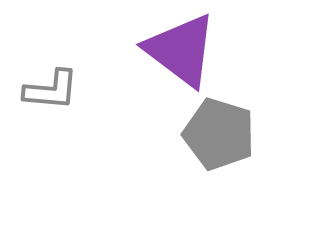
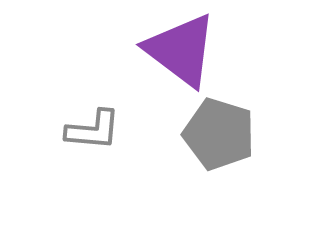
gray L-shape: moved 42 px right, 40 px down
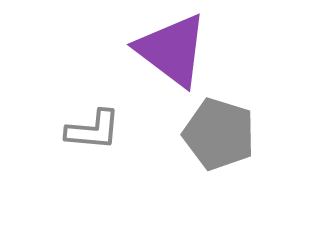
purple triangle: moved 9 px left
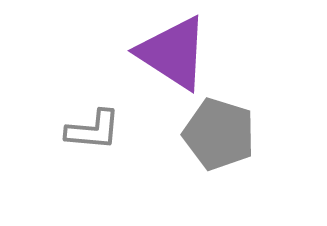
purple triangle: moved 1 px right, 3 px down; rotated 4 degrees counterclockwise
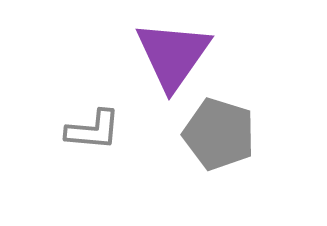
purple triangle: moved 2 px down; rotated 32 degrees clockwise
